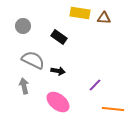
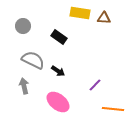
black arrow: rotated 24 degrees clockwise
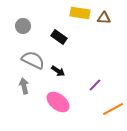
orange line: rotated 35 degrees counterclockwise
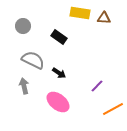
black arrow: moved 1 px right, 2 px down
purple line: moved 2 px right, 1 px down
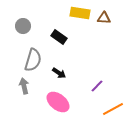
gray semicircle: rotated 80 degrees clockwise
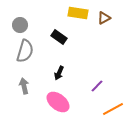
yellow rectangle: moved 2 px left
brown triangle: rotated 32 degrees counterclockwise
gray circle: moved 3 px left, 1 px up
gray semicircle: moved 8 px left, 9 px up
black arrow: rotated 80 degrees clockwise
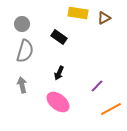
gray circle: moved 2 px right, 1 px up
gray arrow: moved 2 px left, 1 px up
orange line: moved 2 px left
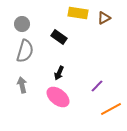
pink ellipse: moved 5 px up
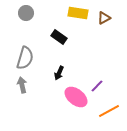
gray circle: moved 4 px right, 11 px up
gray semicircle: moved 7 px down
pink ellipse: moved 18 px right
orange line: moved 2 px left, 2 px down
